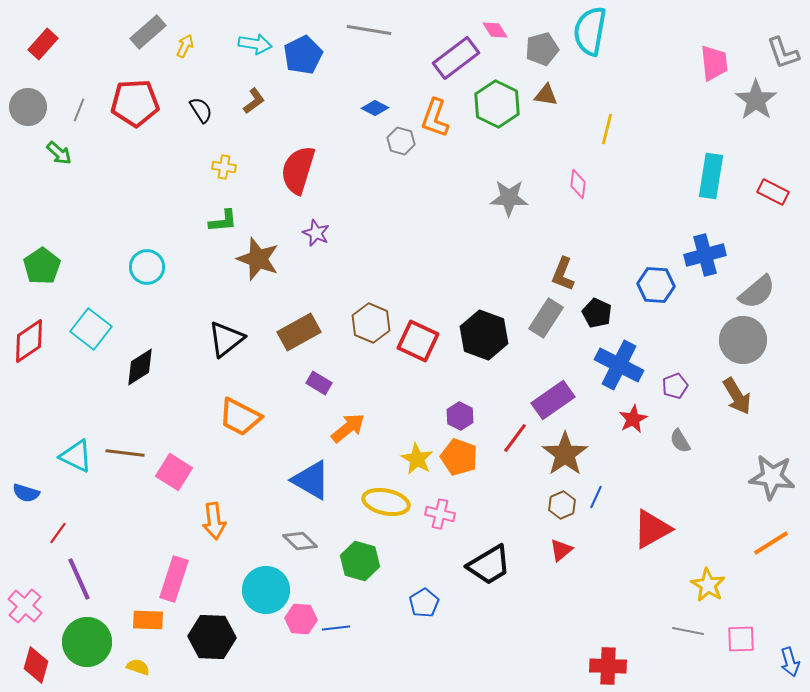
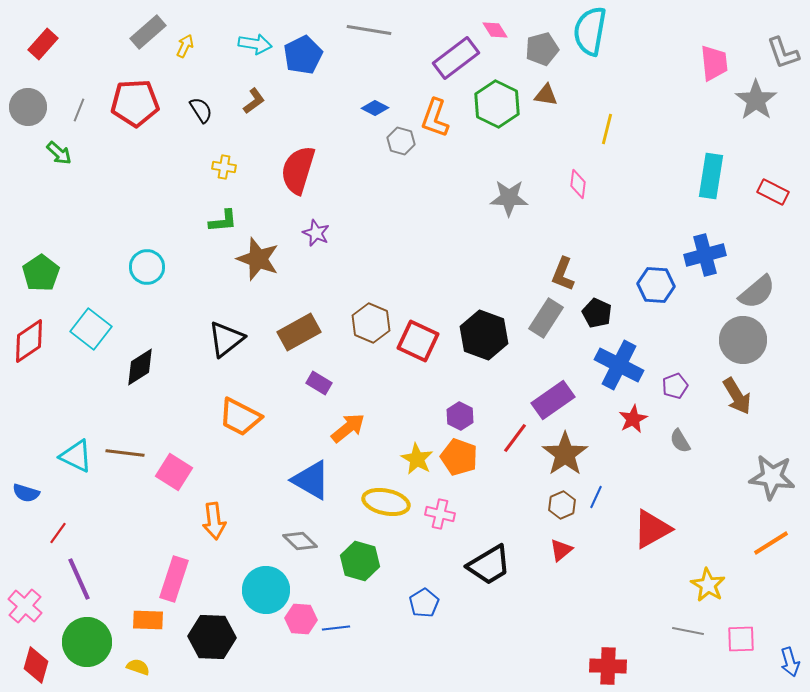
green pentagon at (42, 266): moved 1 px left, 7 px down
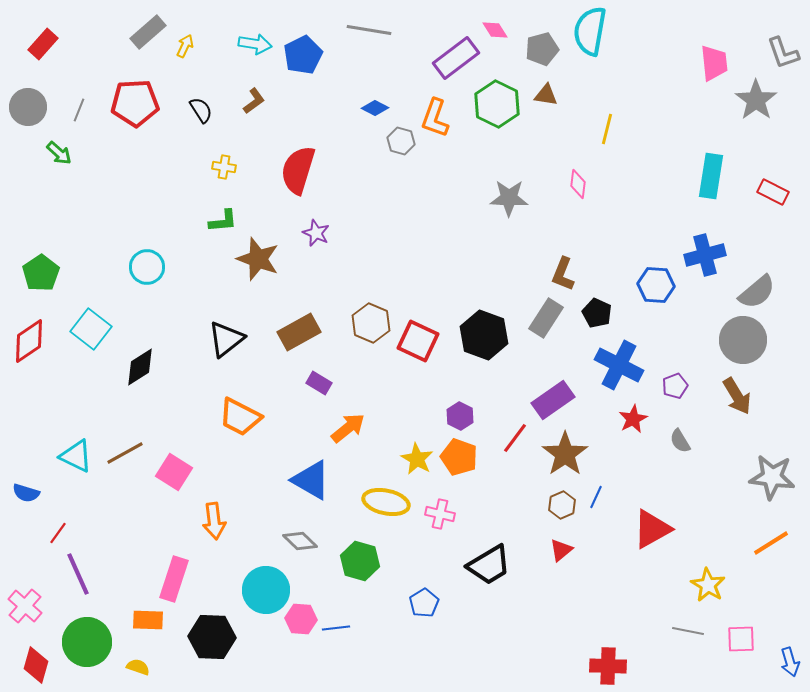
brown line at (125, 453): rotated 36 degrees counterclockwise
purple line at (79, 579): moved 1 px left, 5 px up
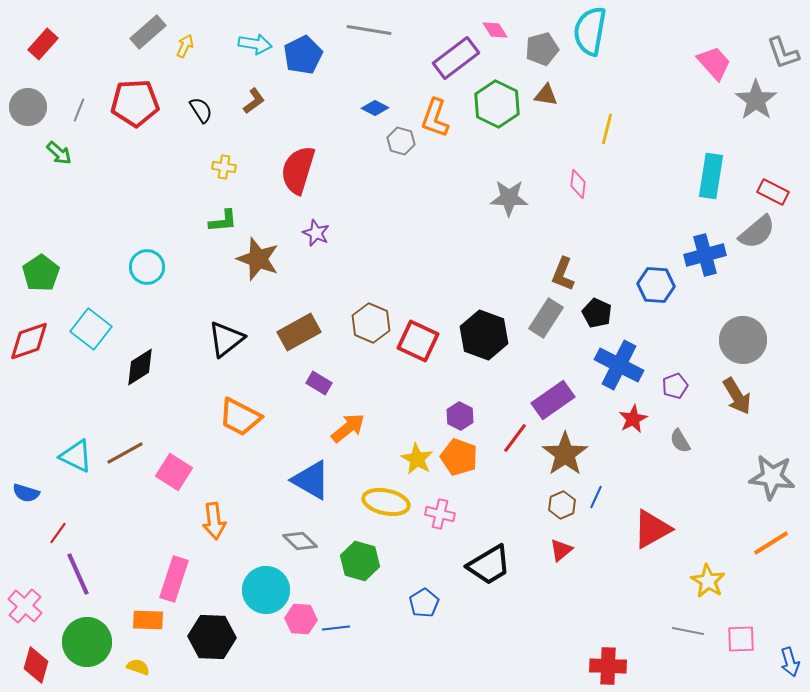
pink trapezoid at (714, 63): rotated 36 degrees counterclockwise
gray semicircle at (757, 292): moved 60 px up
red diamond at (29, 341): rotated 15 degrees clockwise
yellow star at (708, 585): moved 4 px up
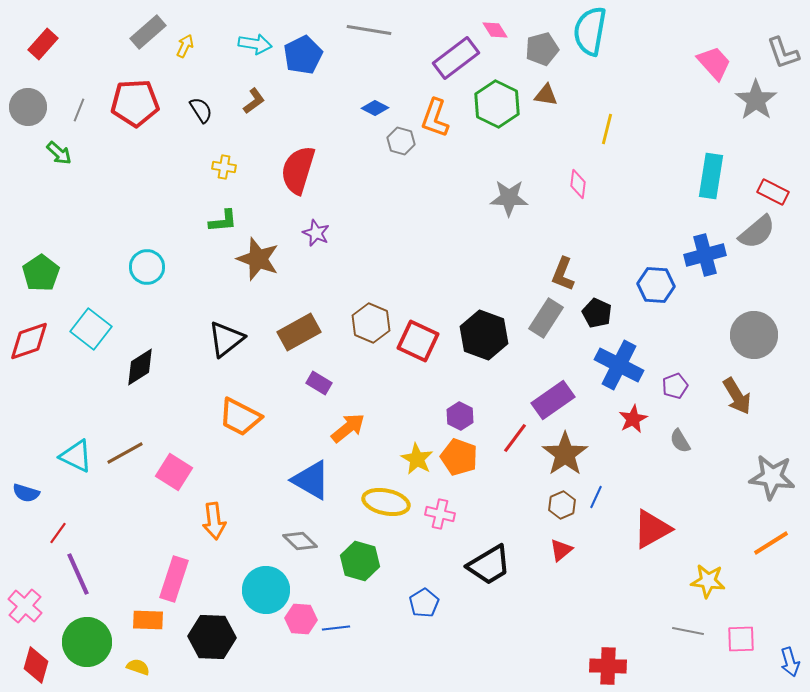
gray circle at (743, 340): moved 11 px right, 5 px up
yellow star at (708, 581): rotated 24 degrees counterclockwise
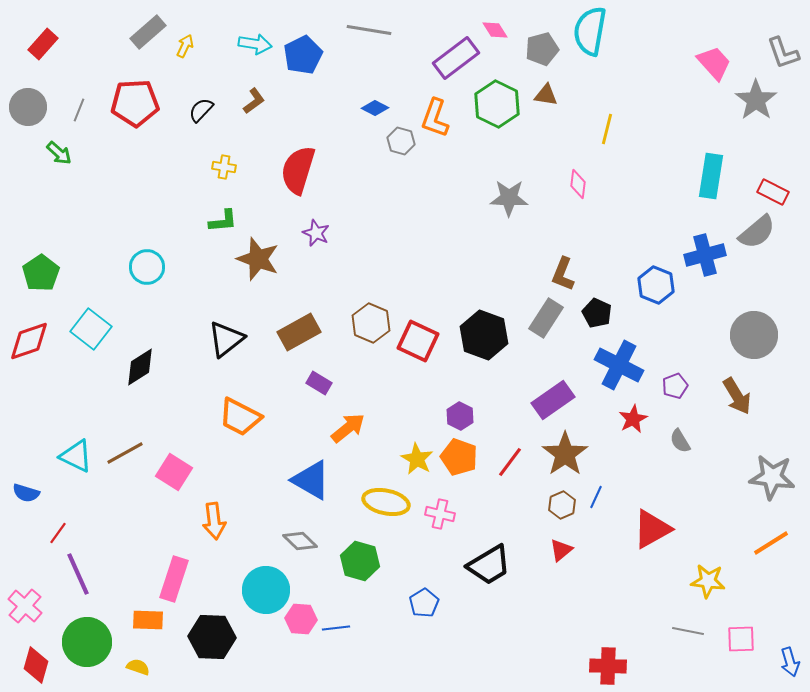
black semicircle at (201, 110): rotated 104 degrees counterclockwise
blue hexagon at (656, 285): rotated 18 degrees clockwise
red line at (515, 438): moved 5 px left, 24 px down
